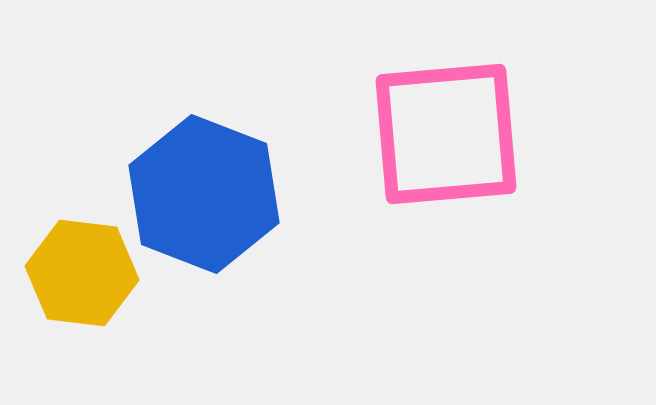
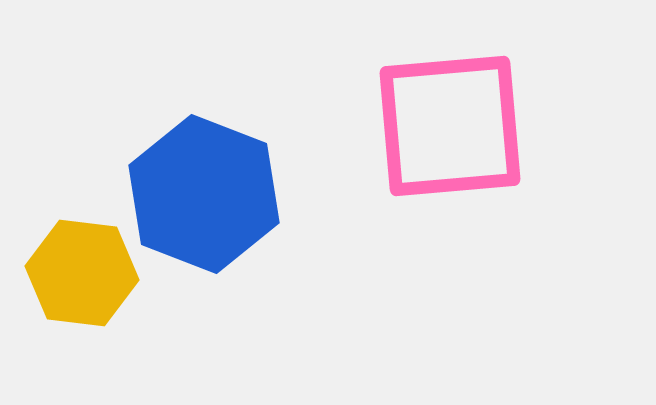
pink square: moved 4 px right, 8 px up
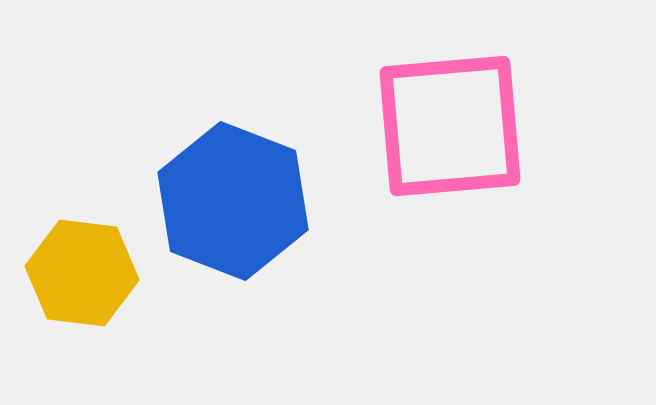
blue hexagon: moved 29 px right, 7 px down
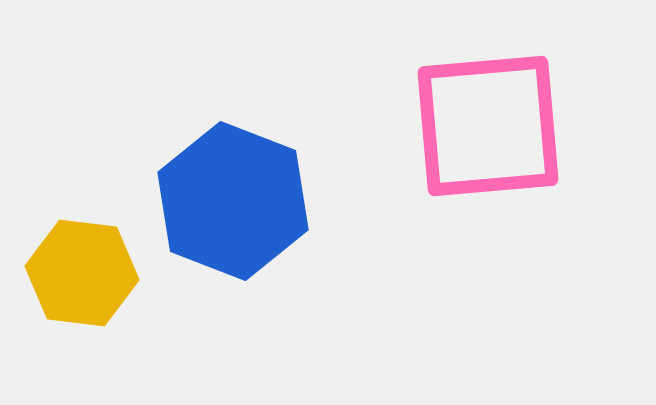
pink square: moved 38 px right
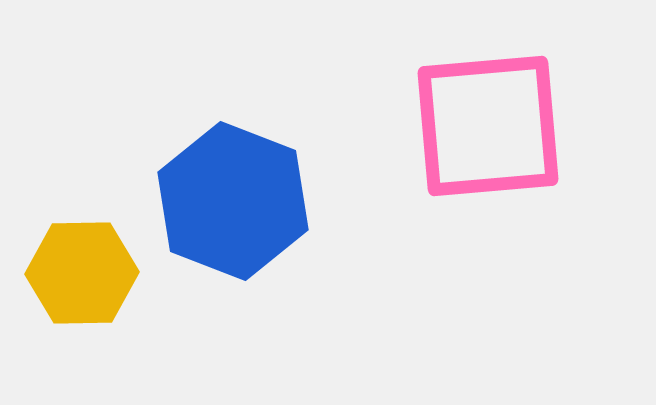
yellow hexagon: rotated 8 degrees counterclockwise
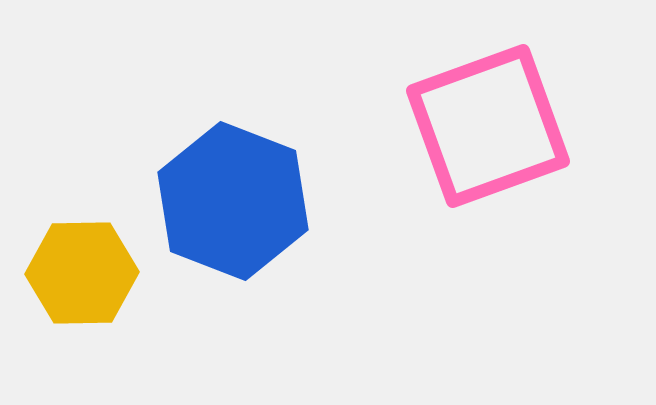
pink square: rotated 15 degrees counterclockwise
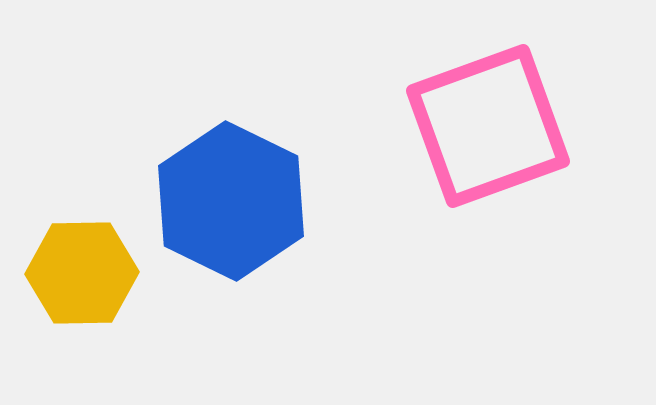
blue hexagon: moved 2 px left; rotated 5 degrees clockwise
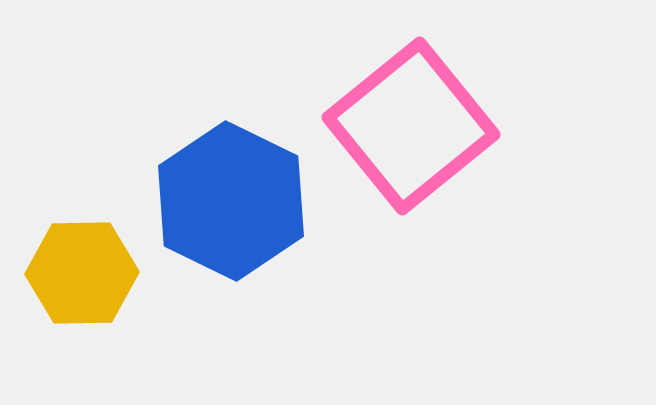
pink square: moved 77 px left; rotated 19 degrees counterclockwise
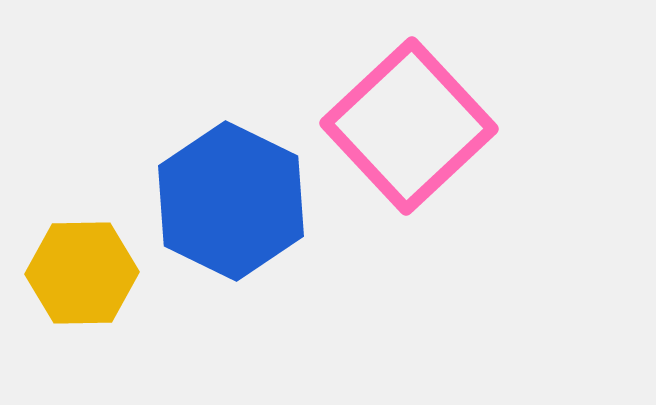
pink square: moved 2 px left; rotated 4 degrees counterclockwise
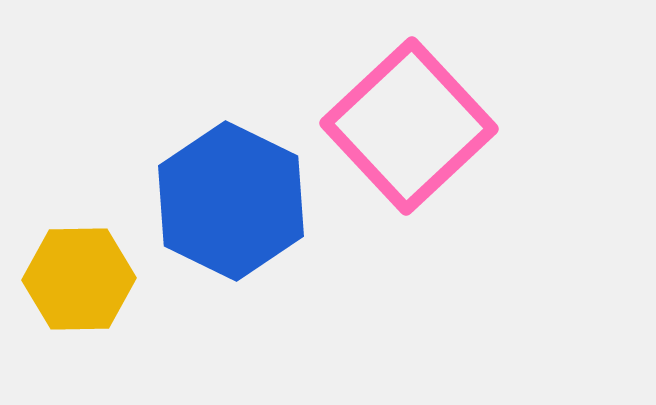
yellow hexagon: moved 3 px left, 6 px down
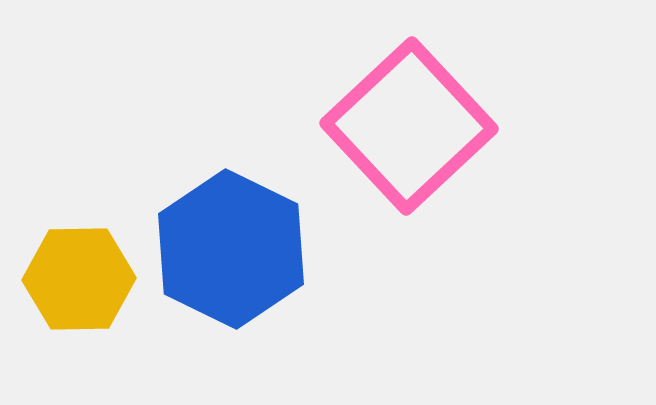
blue hexagon: moved 48 px down
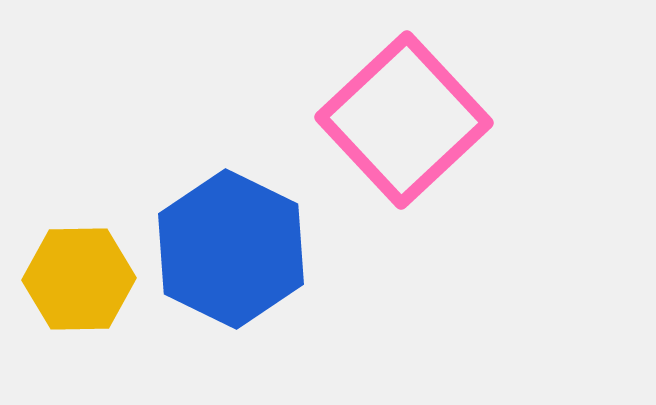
pink square: moved 5 px left, 6 px up
